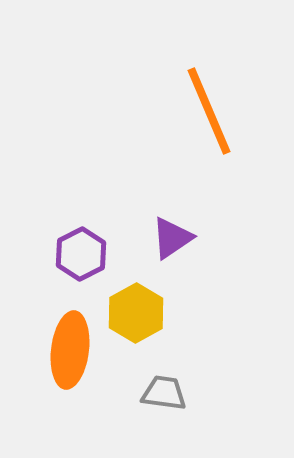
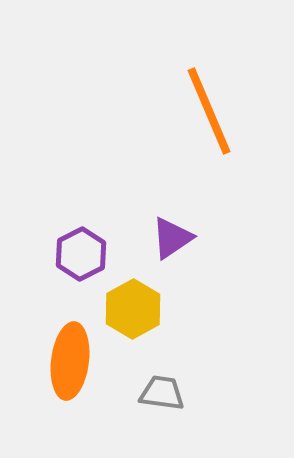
yellow hexagon: moved 3 px left, 4 px up
orange ellipse: moved 11 px down
gray trapezoid: moved 2 px left
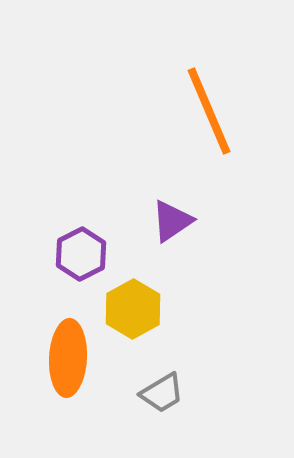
purple triangle: moved 17 px up
orange ellipse: moved 2 px left, 3 px up; rotated 4 degrees counterclockwise
gray trapezoid: rotated 141 degrees clockwise
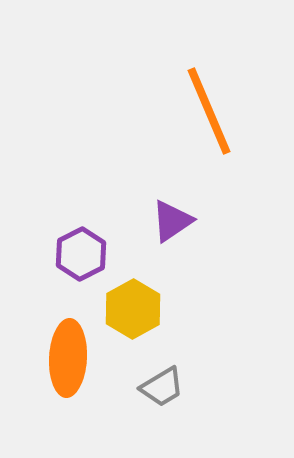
gray trapezoid: moved 6 px up
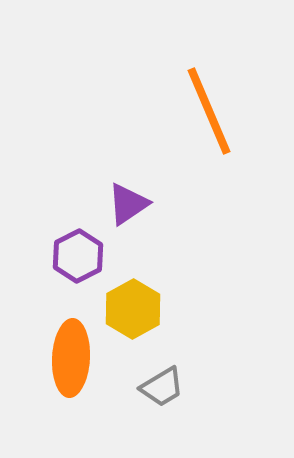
purple triangle: moved 44 px left, 17 px up
purple hexagon: moved 3 px left, 2 px down
orange ellipse: moved 3 px right
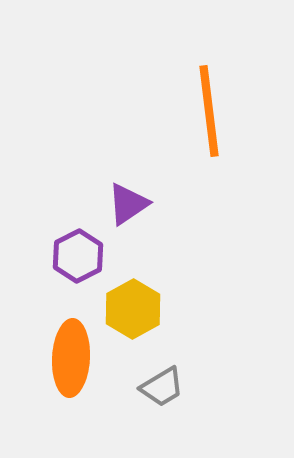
orange line: rotated 16 degrees clockwise
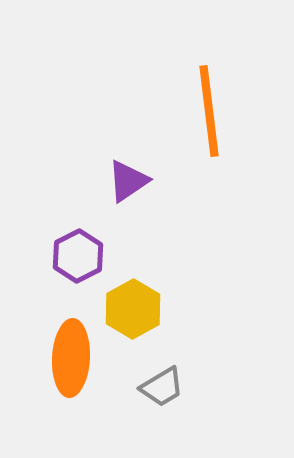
purple triangle: moved 23 px up
